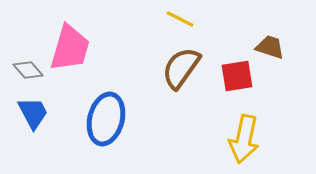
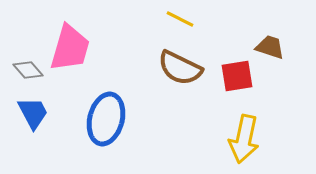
brown semicircle: moved 1 px left; rotated 99 degrees counterclockwise
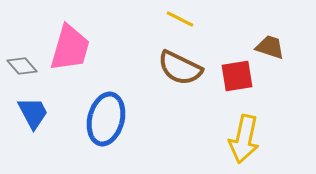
gray diamond: moved 6 px left, 4 px up
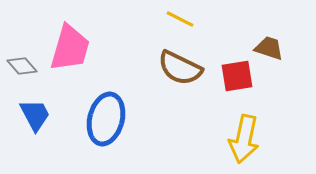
brown trapezoid: moved 1 px left, 1 px down
blue trapezoid: moved 2 px right, 2 px down
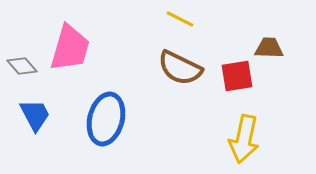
brown trapezoid: rotated 16 degrees counterclockwise
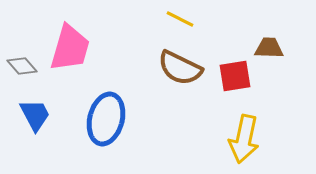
red square: moved 2 px left
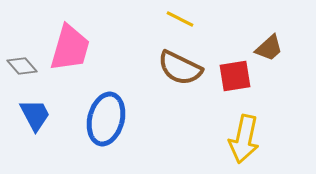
brown trapezoid: rotated 136 degrees clockwise
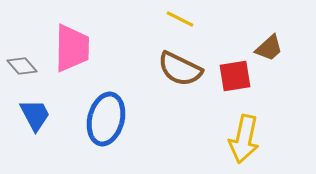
pink trapezoid: moved 2 px right; rotated 15 degrees counterclockwise
brown semicircle: moved 1 px down
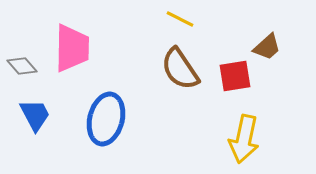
brown trapezoid: moved 2 px left, 1 px up
brown semicircle: rotated 30 degrees clockwise
